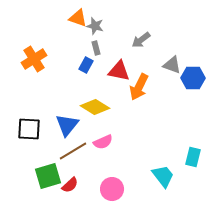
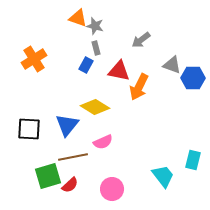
brown line: moved 6 px down; rotated 20 degrees clockwise
cyan rectangle: moved 3 px down
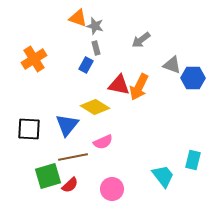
red triangle: moved 14 px down
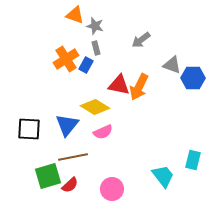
orange triangle: moved 3 px left, 3 px up
orange cross: moved 32 px right
pink semicircle: moved 10 px up
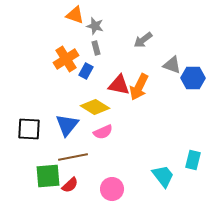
gray arrow: moved 2 px right
blue rectangle: moved 6 px down
green square: rotated 12 degrees clockwise
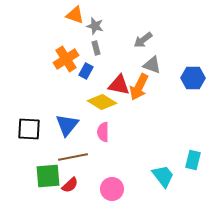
gray triangle: moved 20 px left
yellow diamond: moved 7 px right, 5 px up
pink semicircle: rotated 114 degrees clockwise
